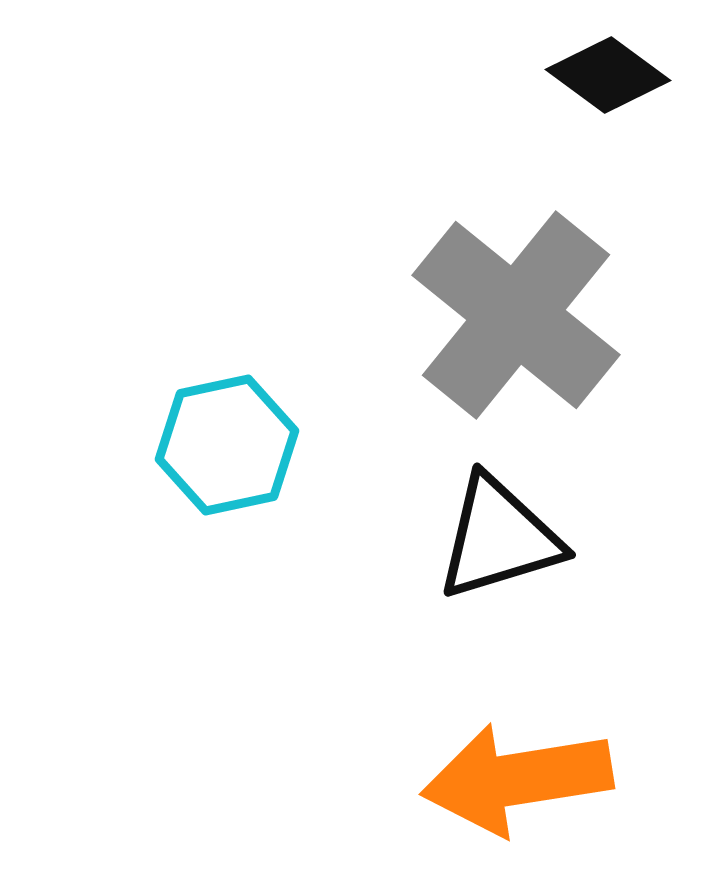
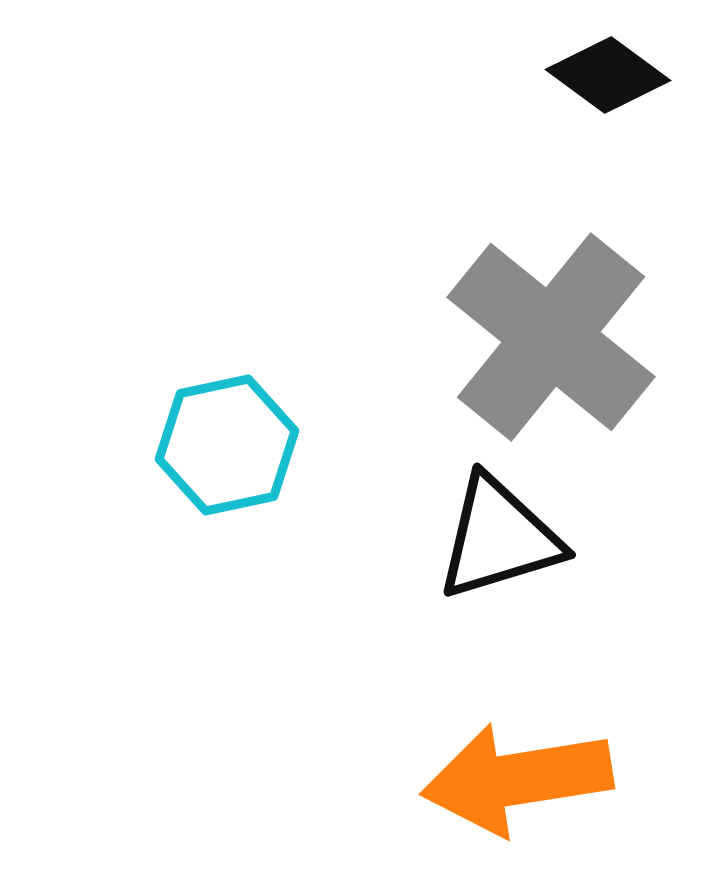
gray cross: moved 35 px right, 22 px down
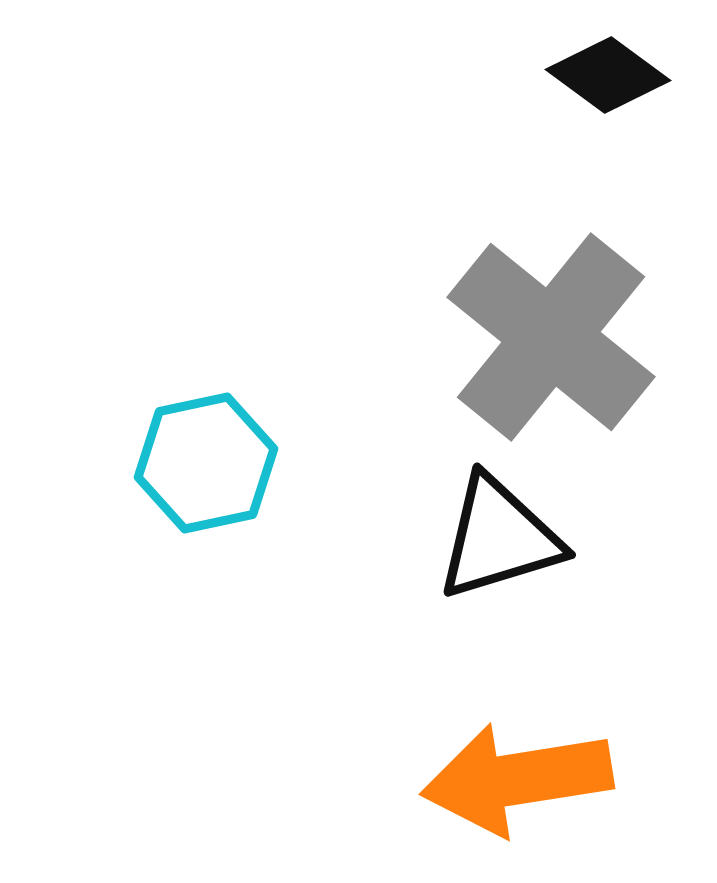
cyan hexagon: moved 21 px left, 18 px down
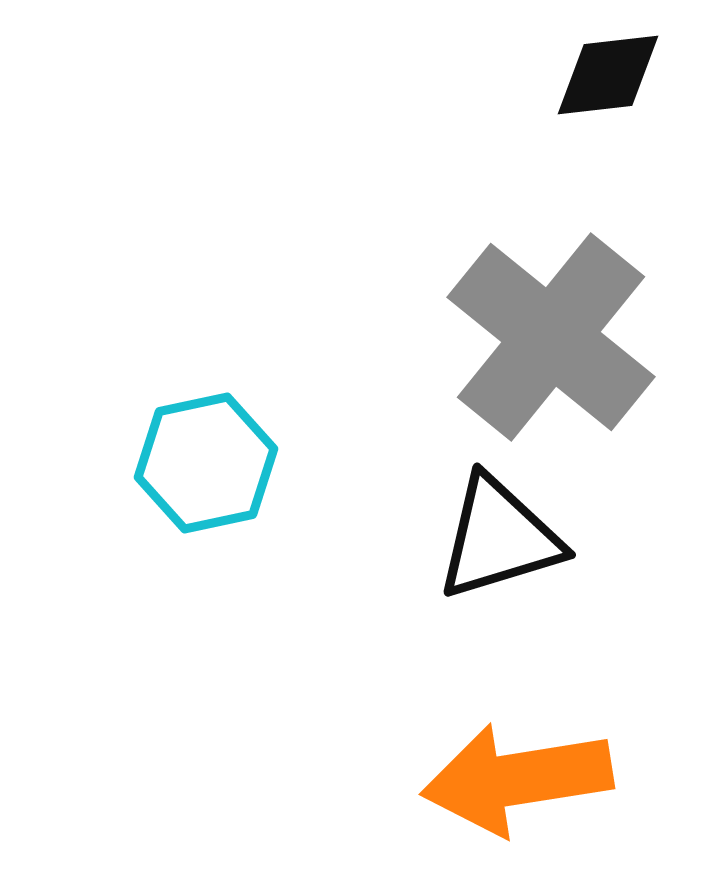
black diamond: rotated 43 degrees counterclockwise
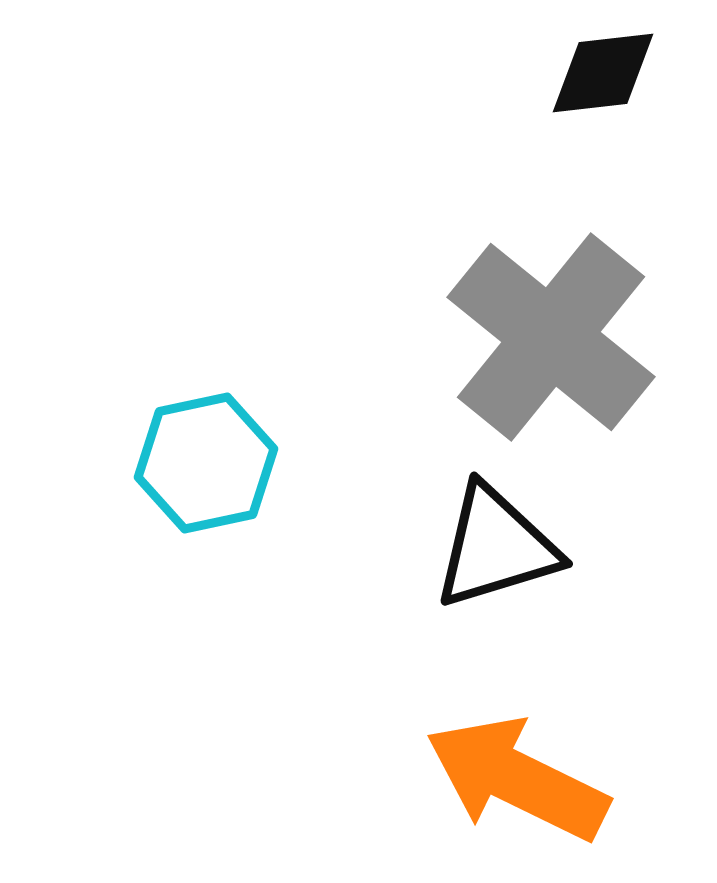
black diamond: moved 5 px left, 2 px up
black triangle: moved 3 px left, 9 px down
orange arrow: rotated 35 degrees clockwise
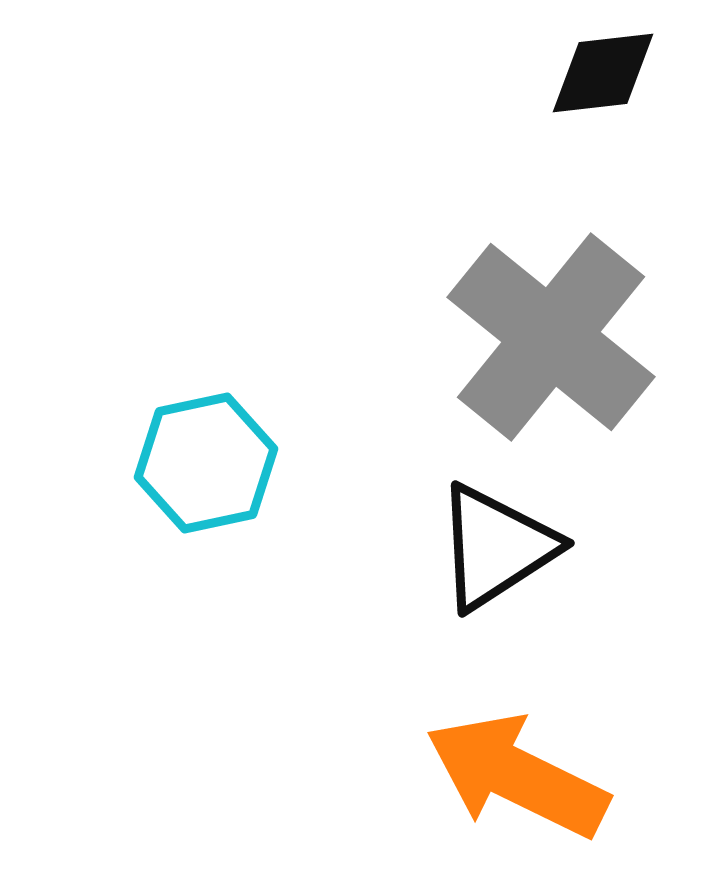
black triangle: rotated 16 degrees counterclockwise
orange arrow: moved 3 px up
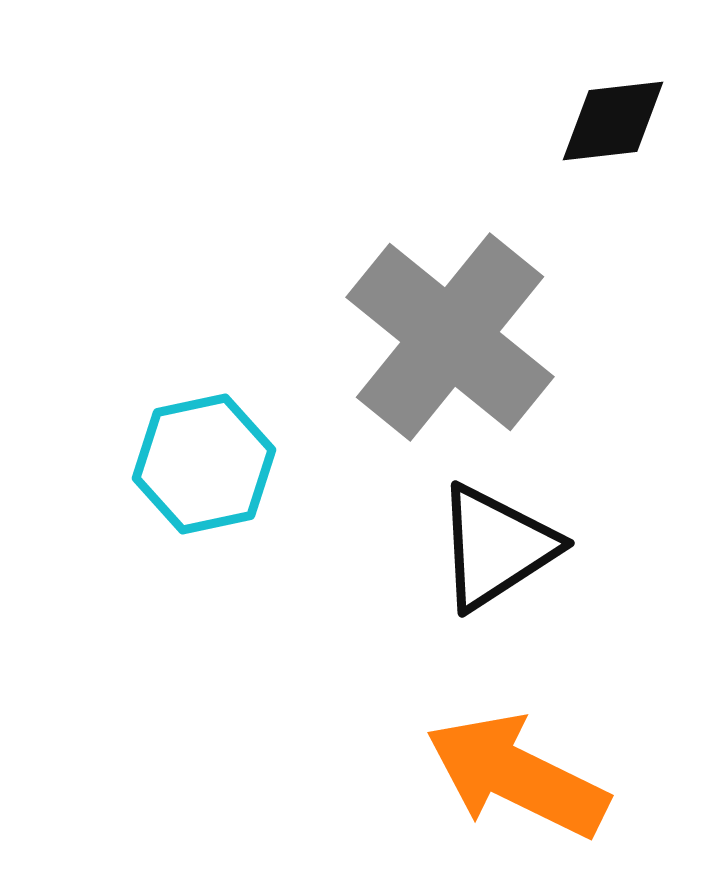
black diamond: moved 10 px right, 48 px down
gray cross: moved 101 px left
cyan hexagon: moved 2 px left, 1 px down
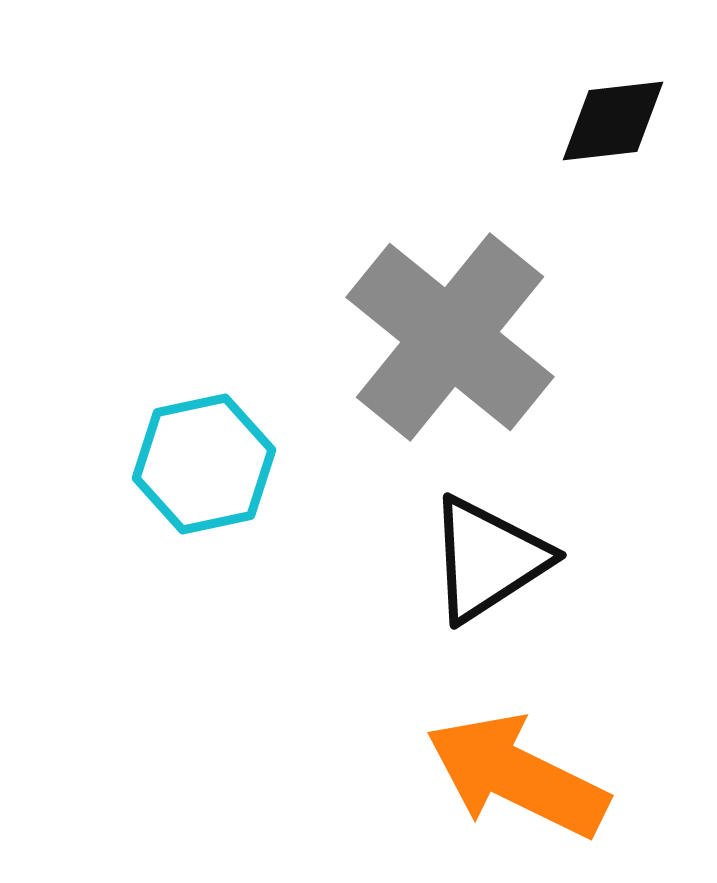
black triangle: moved 8 px left, 12 px down
